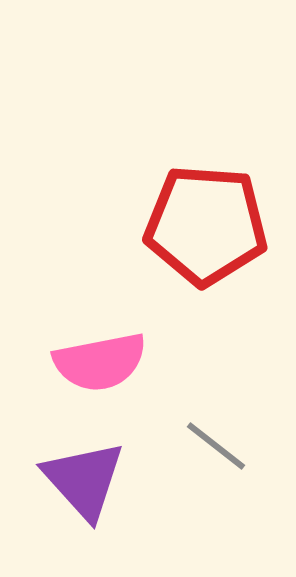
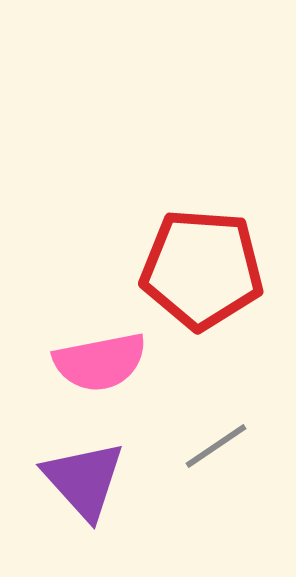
red pentagon: moved 4 px left, 44 px down
gray line: rotated 72 degrees counterclockwise
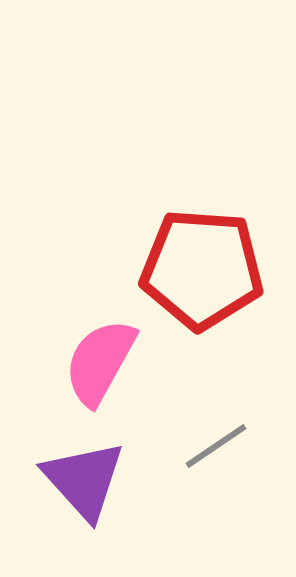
pink semicircle: rotated 130 degrees clockwise
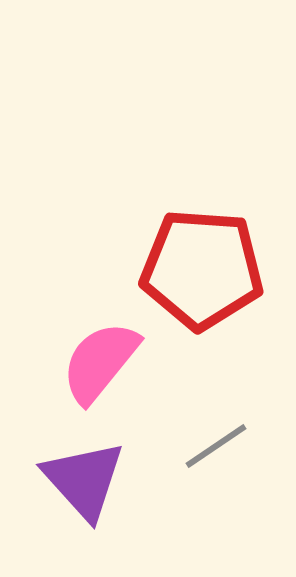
pink semicircle: rotated 10 degrees clockwise
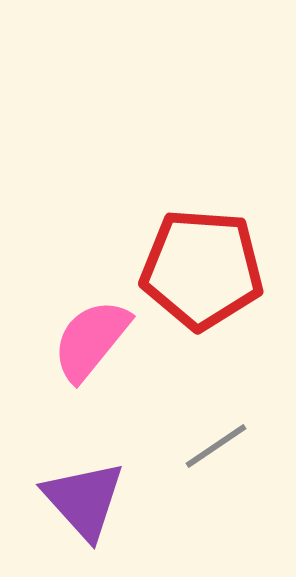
pink semicircle: moved 9 px left, 22 px up
purple triangle: moved 20 px down
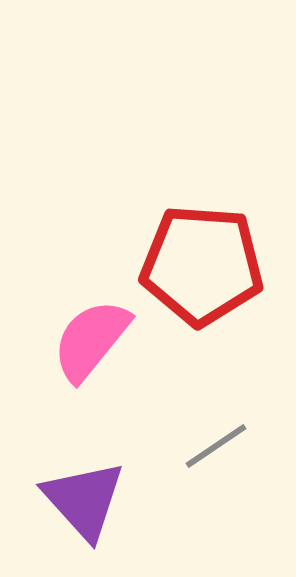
red pentagon: moved 4 px up
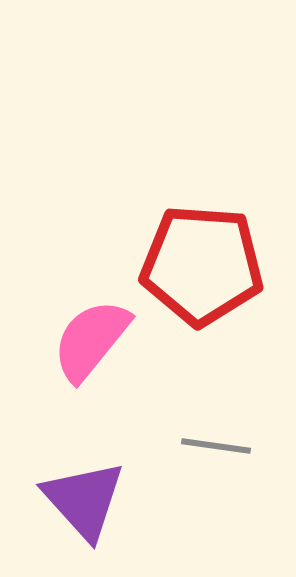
gray line: rotated 42 degrees clockwise
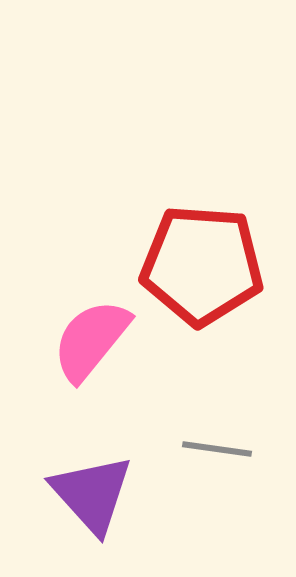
gray line: moved 1 px right, 3 px down
purple triangle: moved 8 px right, 6 px up
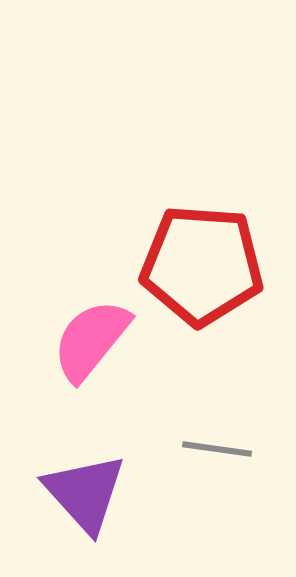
purple triangle: moved 7 px left, 1 px up
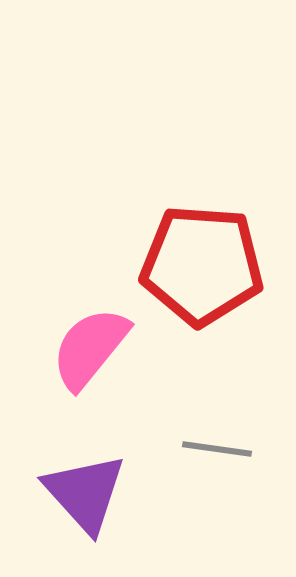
pink semicircle: moved 1 px left, 8 px down
